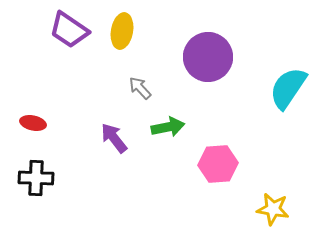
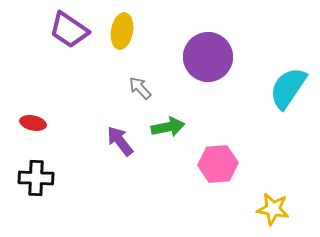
purple arrow: moved 6 px right, 3 px down
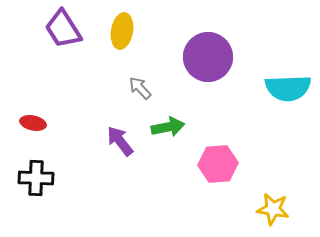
purple trapezoid: moved 6 px left, 1 px up; rotated 24 degrees clockwise
cyan semicircle: rotated 126 degrees counterclockwise
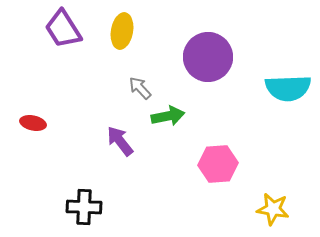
green arrow: moved 11 px up
black cross: moved 48 px right, 29 px down
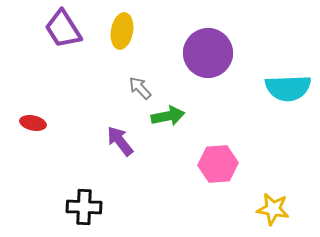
purple circle: moved 4 px up
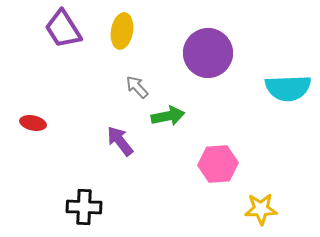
gray arrow: moved 3 px left, 1 px up
yellow star: moved 12 px left; rotated 12 degrees counterclockwise
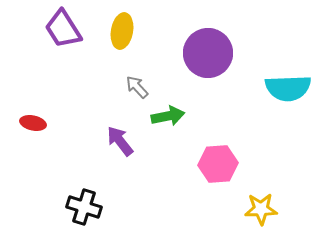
black cross: rotated 16 degrees clockwise
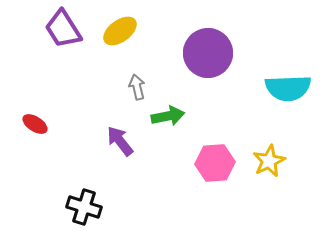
yellow ellipse: moved 2 px left; rotated 44 degrees clockwise
gray arrow: rotated 30 degrees clockwise
red ellipse: moved 2 px right, 1 px down; rotated 20 degrees clockwise
pink hexagon: moved 3 px left, 1 px up
yellow star: moved 8 px right, 48 px up; rotated 24 degrees counterclockwise
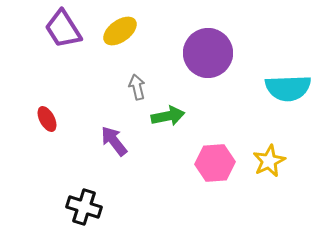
red ellipse: moved 12 px right, 5 px up; rotated 30 degrees clockwise
purple arrow: moved 6 px left
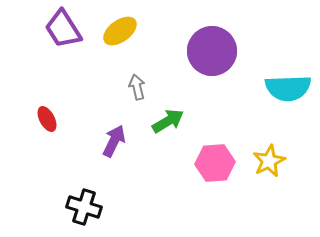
purple circle: moved 4 px right, 2 px up
green arrow: moved 5 px down; rotated 20 degrees counterclockwise
purple arrow: rotated 64 degrees clockwise
